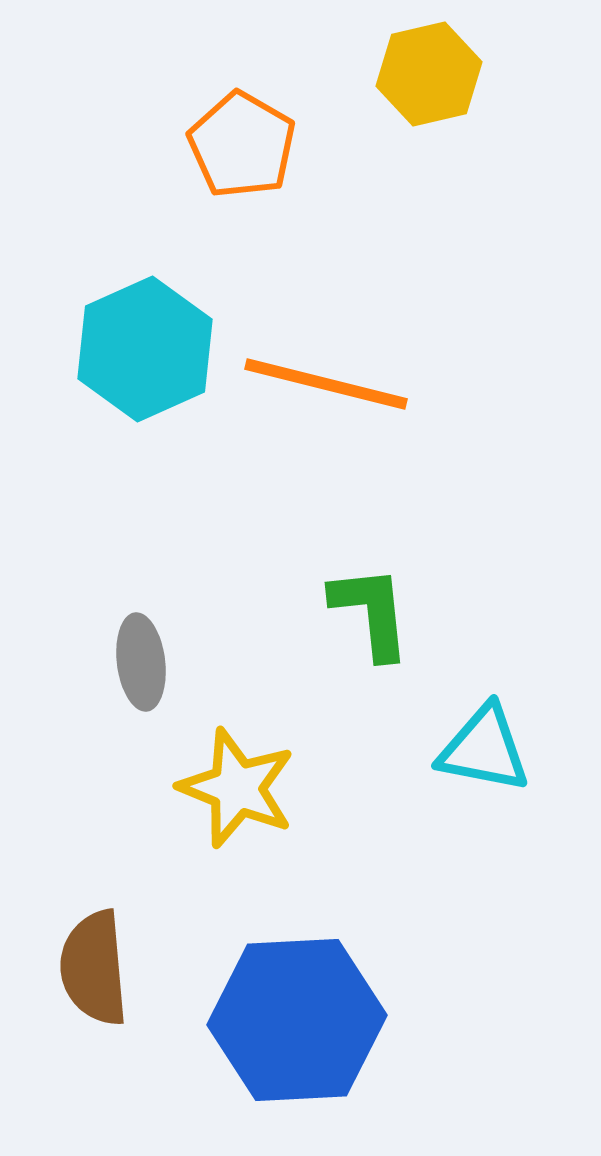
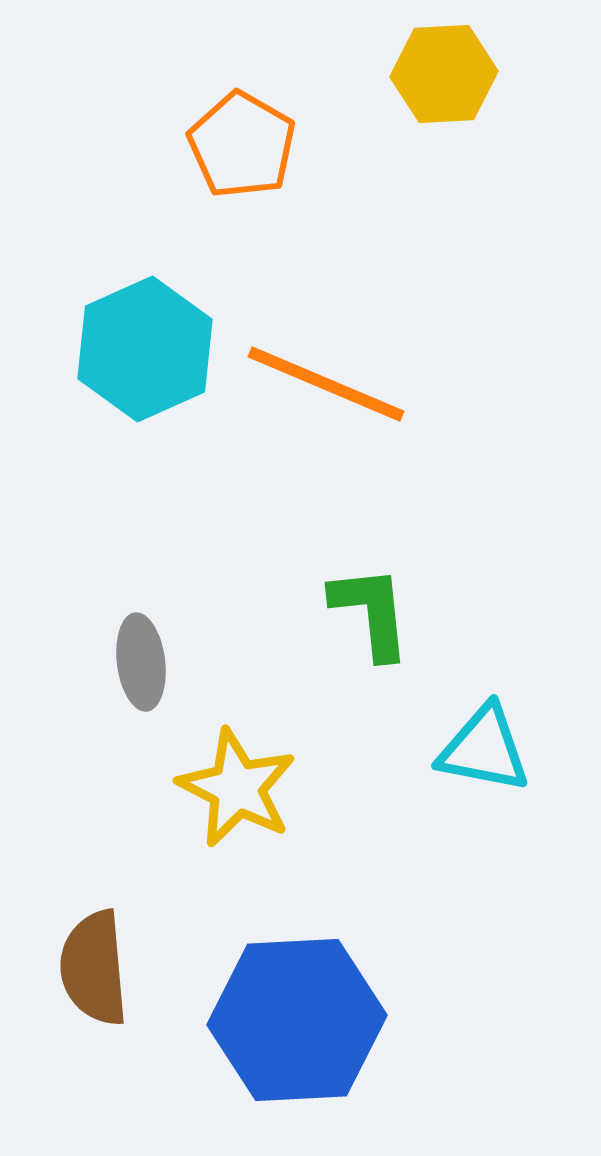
yellow hexagon: moved 15 px right; rotated 10 degrees clockwise
orange line: rotated 9 degrees clockwise
yellow star: rotated 5 degrees clockwise
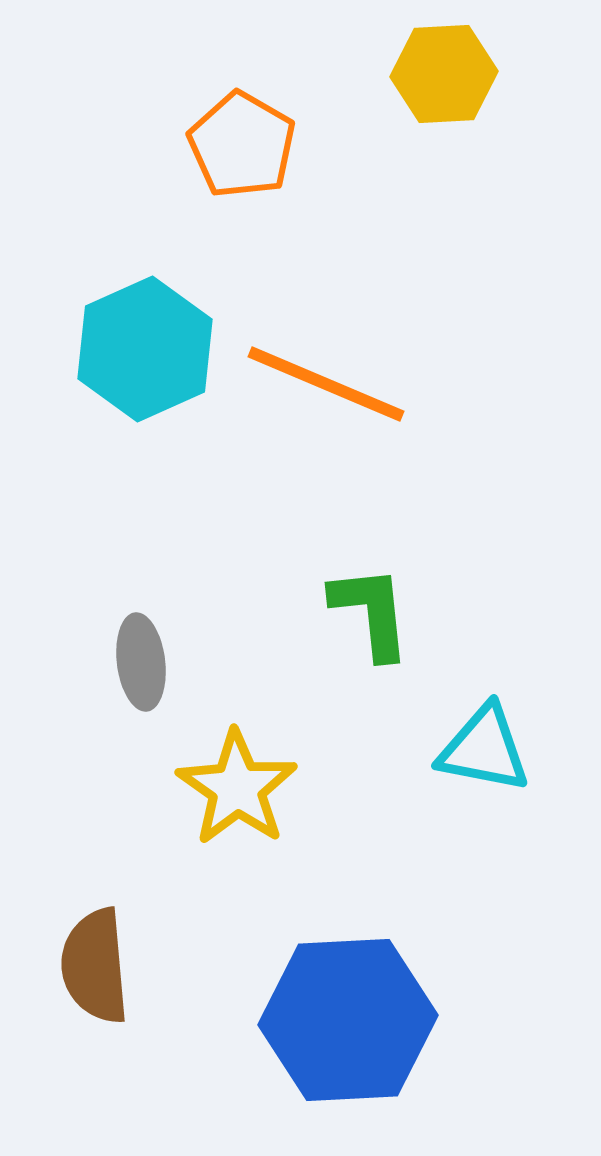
yellow star: rotated 8 degrees clockwise
brown semicircle: moved 1 px right, 2 px up
blue hexagon: moved 51 px right
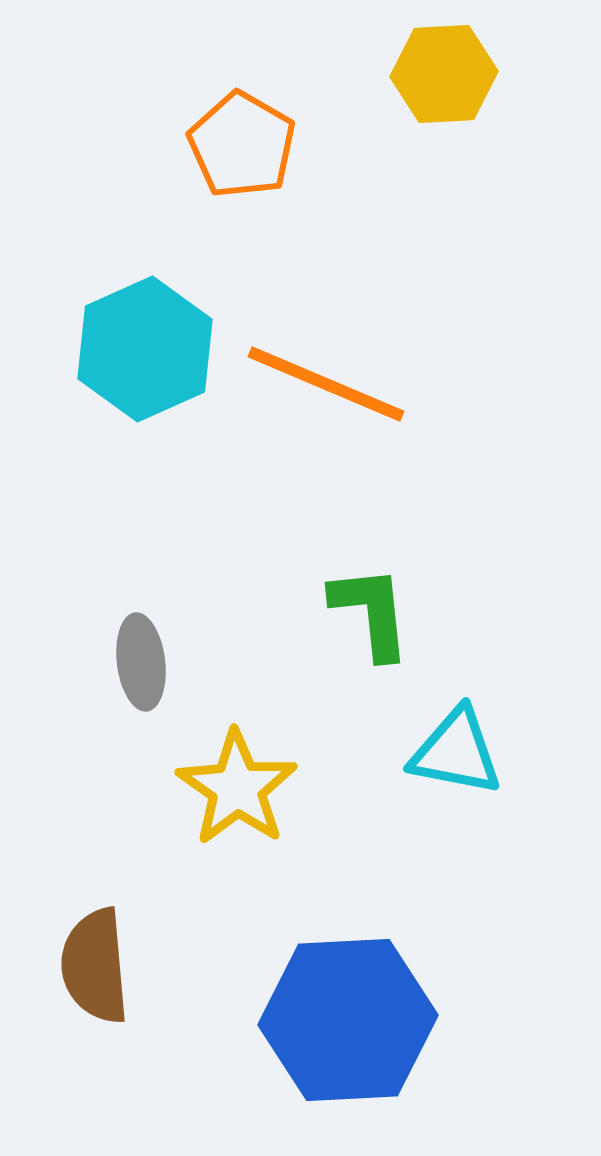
cyan triangle: moved 28 px left, 3 px down
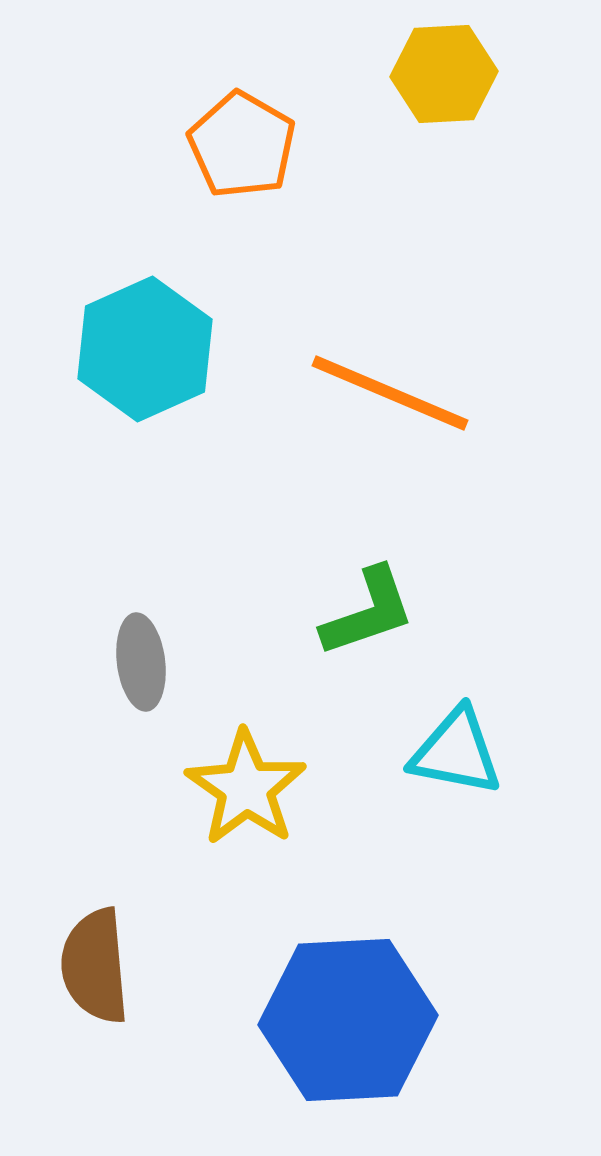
orange line: moved 64 px right, 9 px down
green L-shape: moved 3 px left; rotated 77 degrees clockwise
yellow star: moved 9 px right
